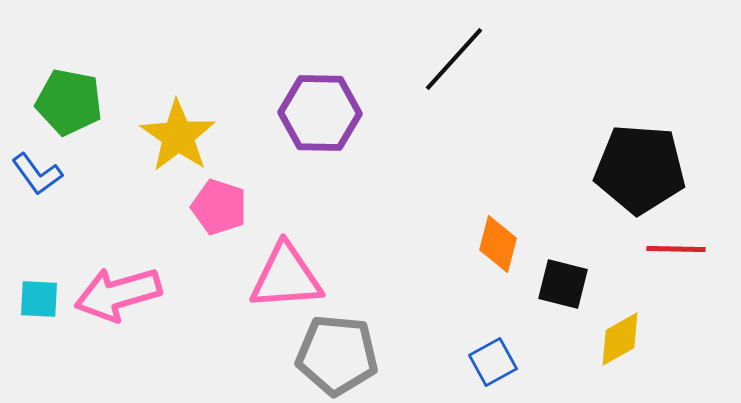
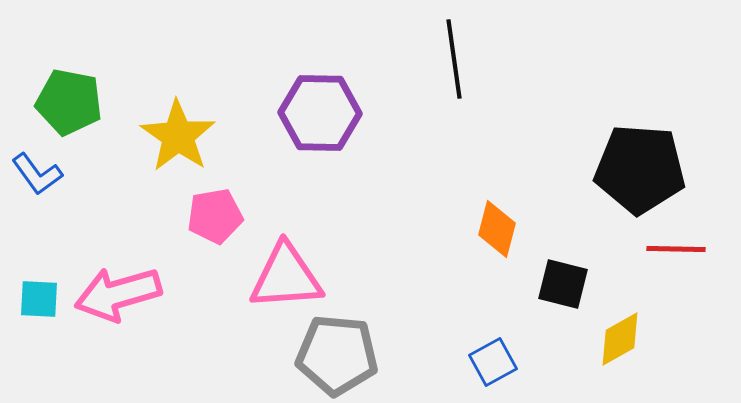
black line: rotated 50 degrees counterclockwise
pink pentagon: moved 4 px left, 9 px down; rotated 28 degrees counterclockwise
orange diamond: moved 1 px left, 15 px up
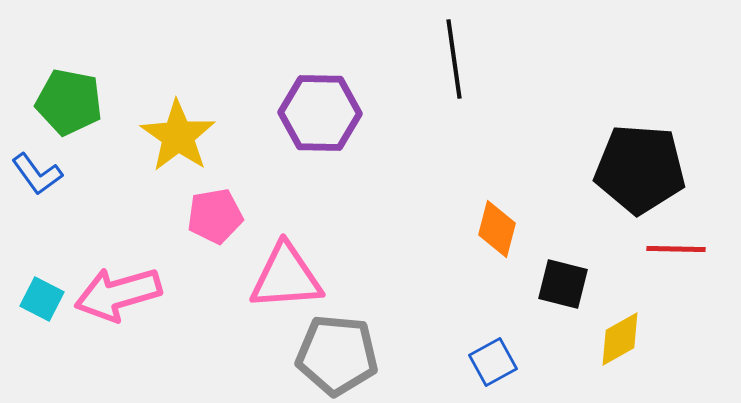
cyan square: moved 3 px right; rotated 24 degrees clockwise
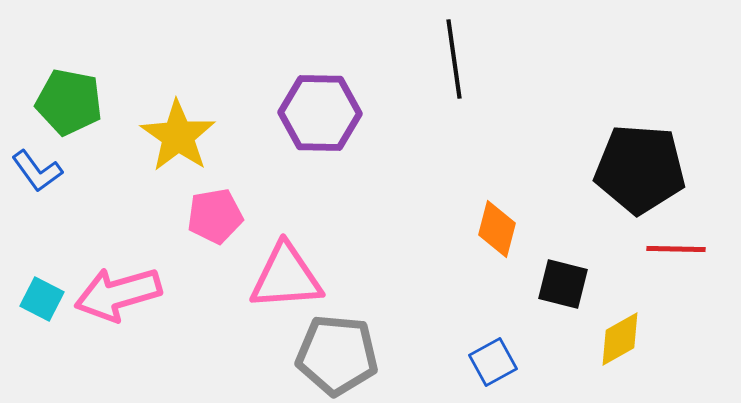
blue L-shape: moved 3 px up
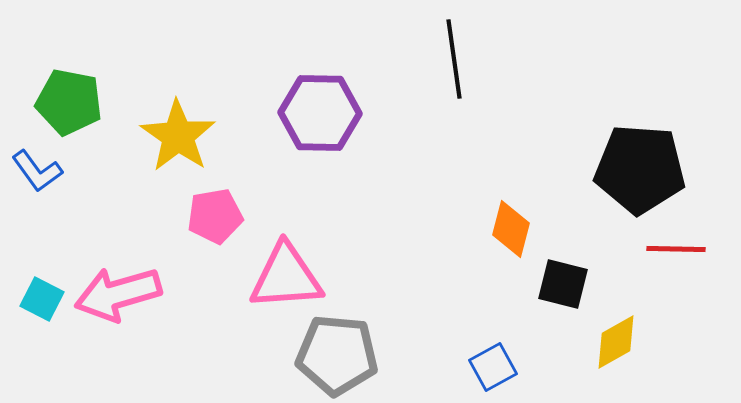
orange diamond: moved 14 px right
yellow diamond: moved 4 px left, 3 px down
blue square: moved 5 px down
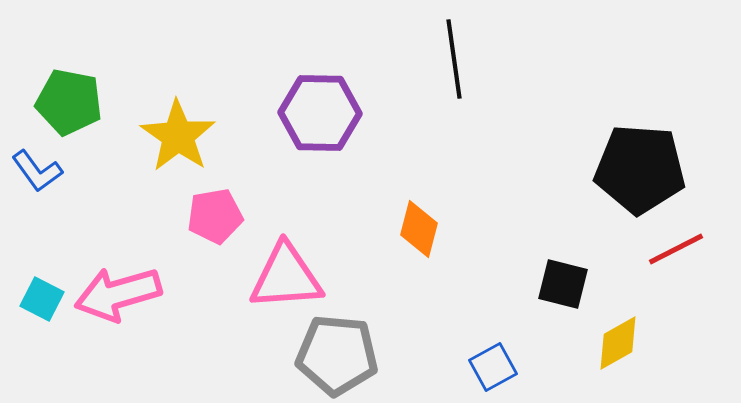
orange diamond: moved 92 px left
red line: rotated 28 degrees counterclockwise
yellow diamond: moved 2 px right, 1 px down
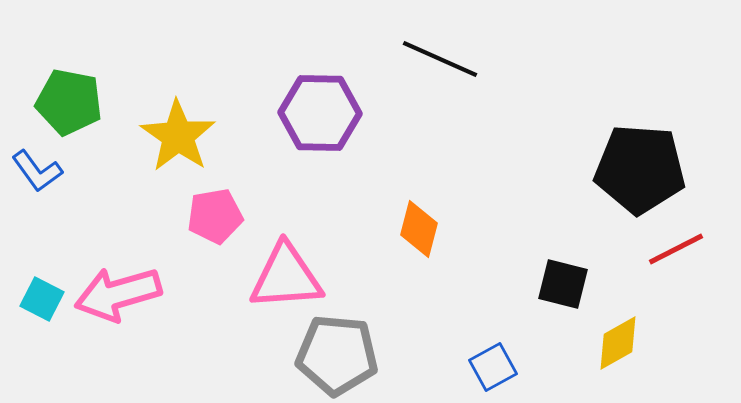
black line: moved 14 px left; rotated 58 degrees counterclockwise
